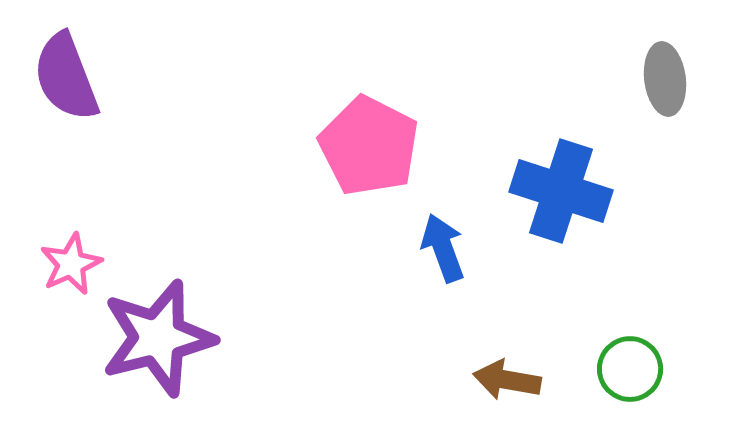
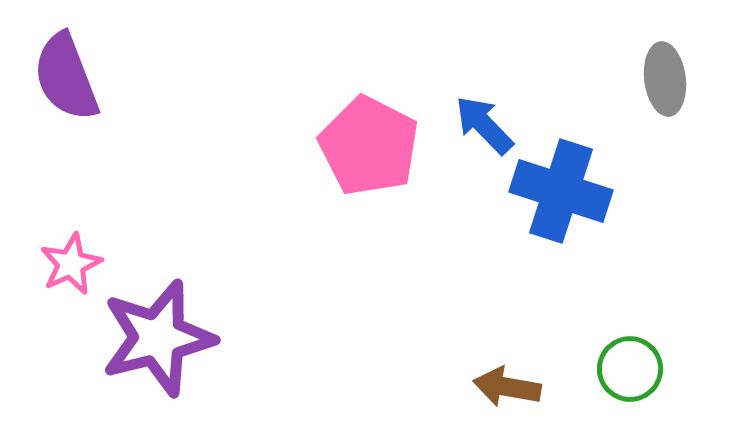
blue arrow: moved 41 px right, 123 px up; rotated 24 degrees counterclockwise
brown arrow: moved 7 px down
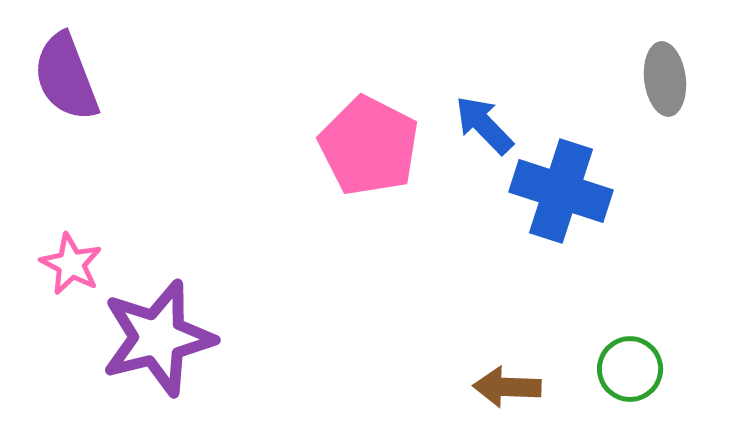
pink star: rotated 20 degrees counterclockwise
brown arrow: rotated 8 degrees counterclockwise
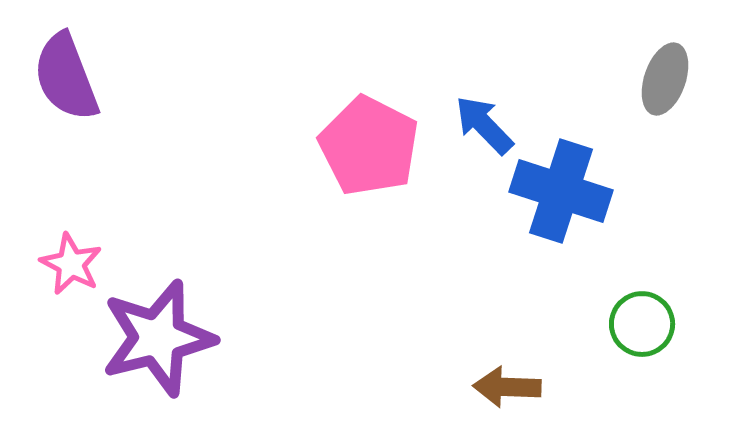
gray ellipse: rotated 26 degrees clockwise
green circle: moved 12 px right, 45 px up
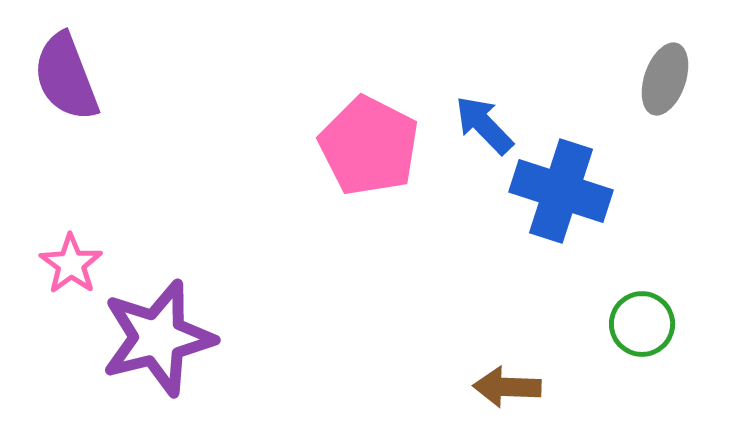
pink star: rotated 8 degrees clockwise
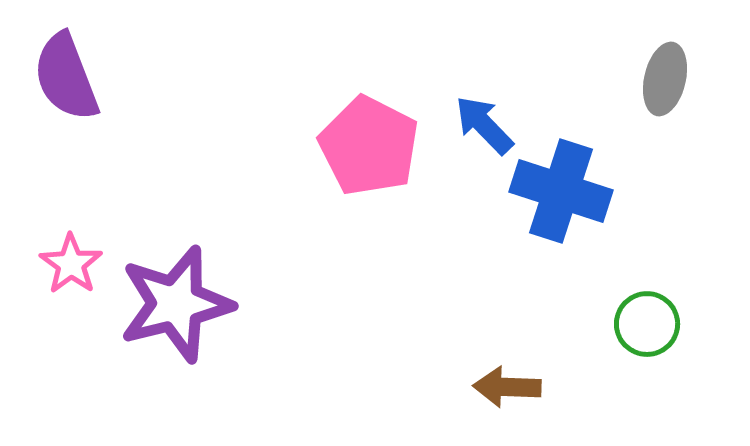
gray ellipse: rotated 6 degrees counterclockwise
green circle: moved 5 px right
purple star: moved 18 px right, 34 px up
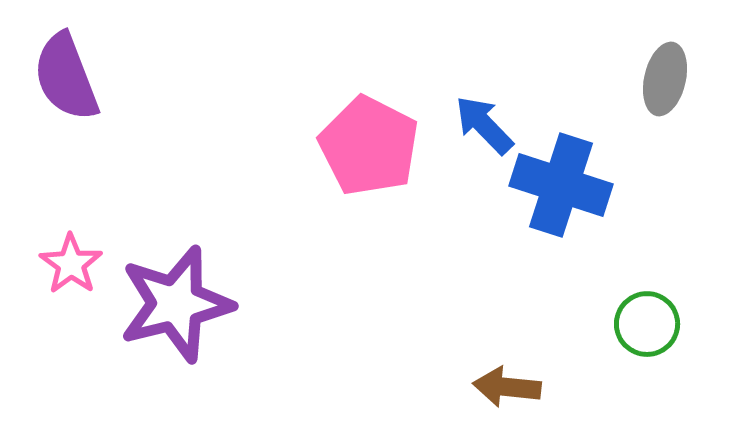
blue cross: moved 6 px up
brown arrow: rotated 4 degrees clockwise
